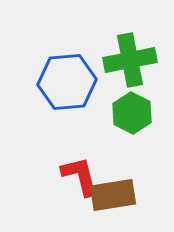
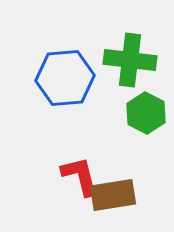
green cross: rotated 18 degrees clockwise
blue hexagon: moved 2 px left, 4 px up
green hexagon: moved 14 px right
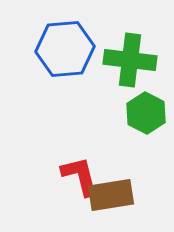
blue hexagon: moved 29 px up
brown rectangle: moved 2 px left
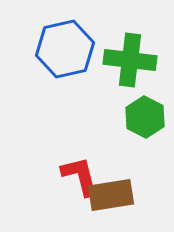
blue hexagon: rotated 8 degrees counterclockwise
green hexagon: moved 1 px left, 4 px down
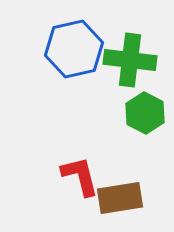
blue hexagon: moved 9 px right
green hexagon: moved 4 px up
brown rectangle: moved 9 px right, 3 px down
